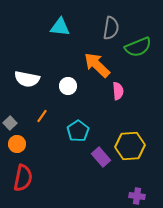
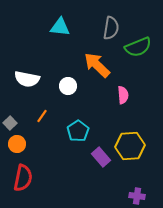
pink semicircle: moved 5 px right, 4 px down
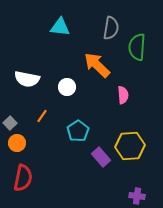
green semicircle: moved 1 px left; rotated 116 degrees clockwise
white circle: moved 1 px left, 1 px down
orange circle: moved 1 px up
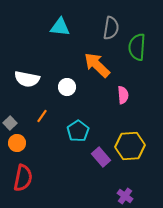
purple cross: moved 12 px left; rotated 28 degrees clockwise
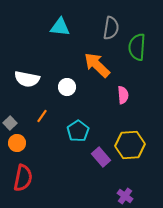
yellow hexagon: moved 1 px up
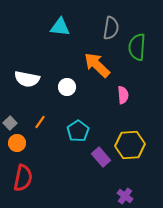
orange line: moved 2 px left, 6 px down
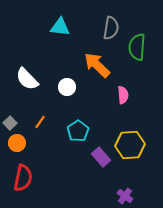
white semicircle: rotated 35 degrees clockwise
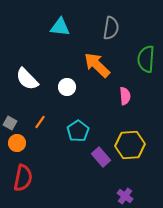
green semicircle: moved 9 px right, 12 px down
pink semicircle: moved 2 px right, 1 px down
gray square: rotated 16 degrees counterclockwise
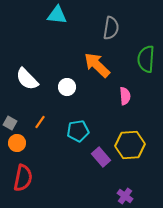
cyan triangle: moved 3 px left, 12 px up
cyan pentagon: rotated 25 degrees clockwise
